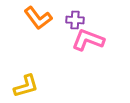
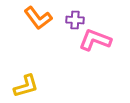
pink L-shape: moved 7 px right
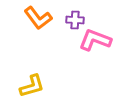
yellow L-shape: moved 6 px right
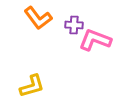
purple cross: moved 1 px left, 5 px down
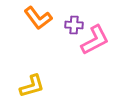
pink L-shape: rotated 132 degrees clockwise
